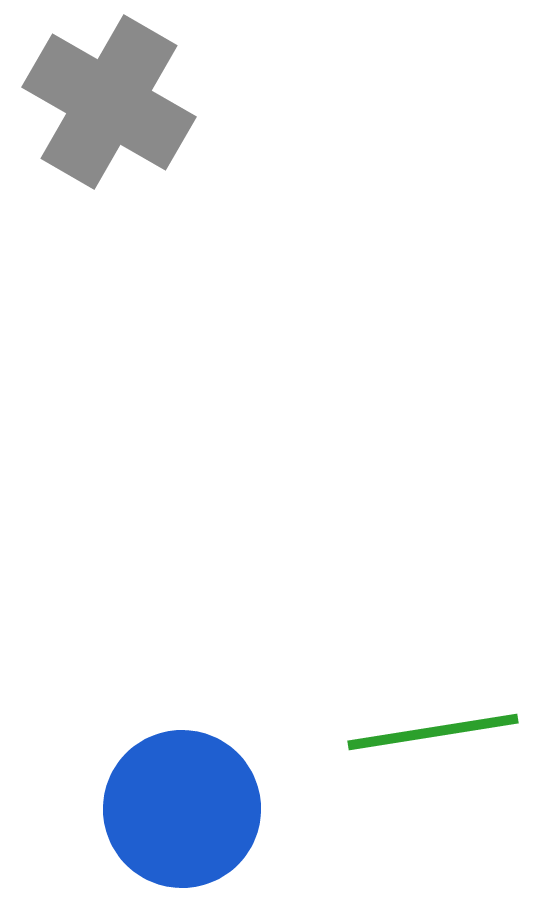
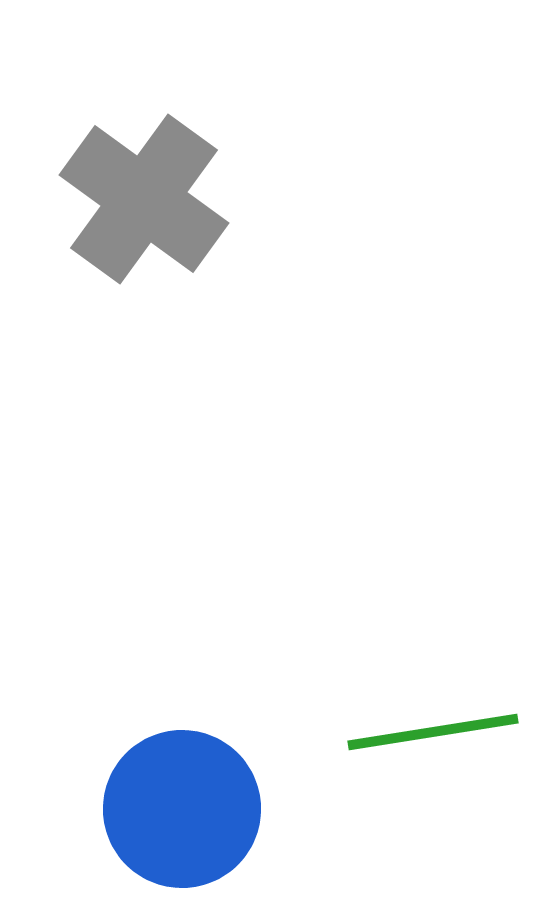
gray cross: moved 35 px right, 97 px down; rotated 6 degrees clockwise
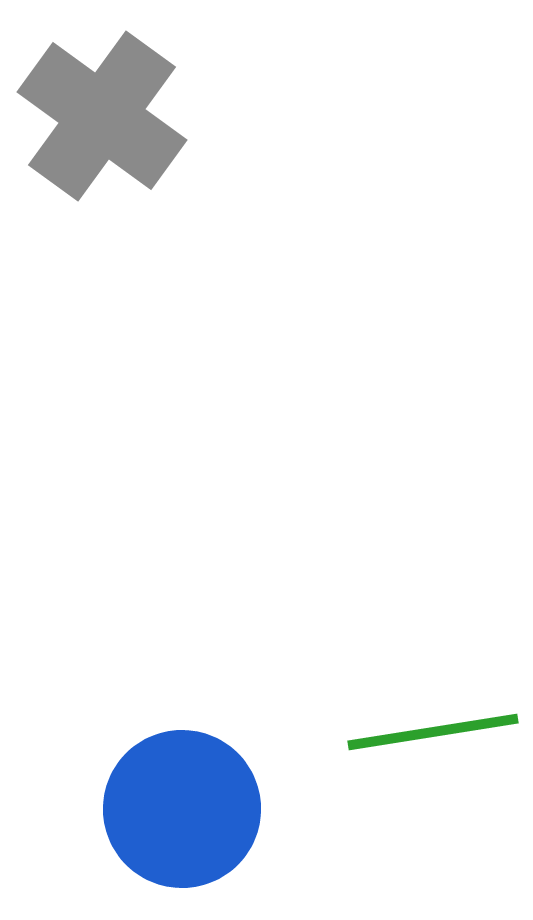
gray cross: moved 42 px left, 83 px up
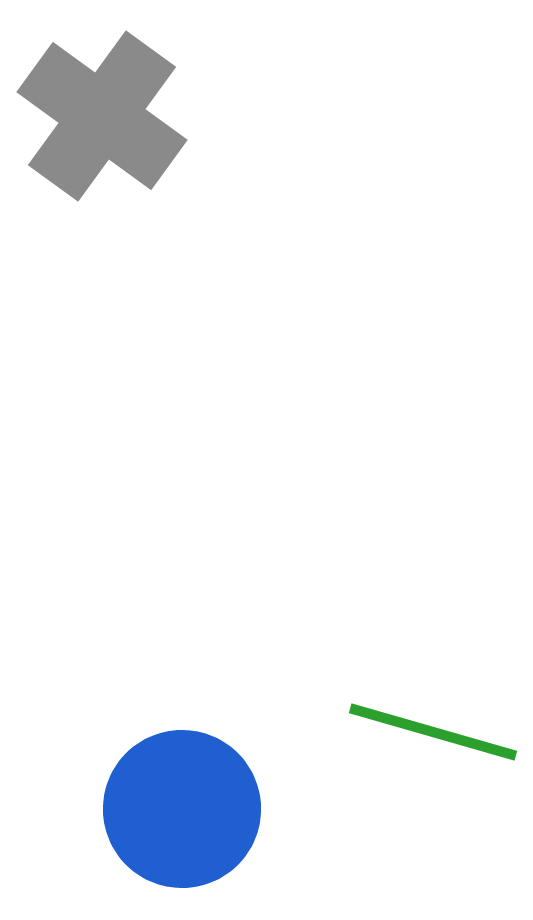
green line: rotated 25 degrees clockwise
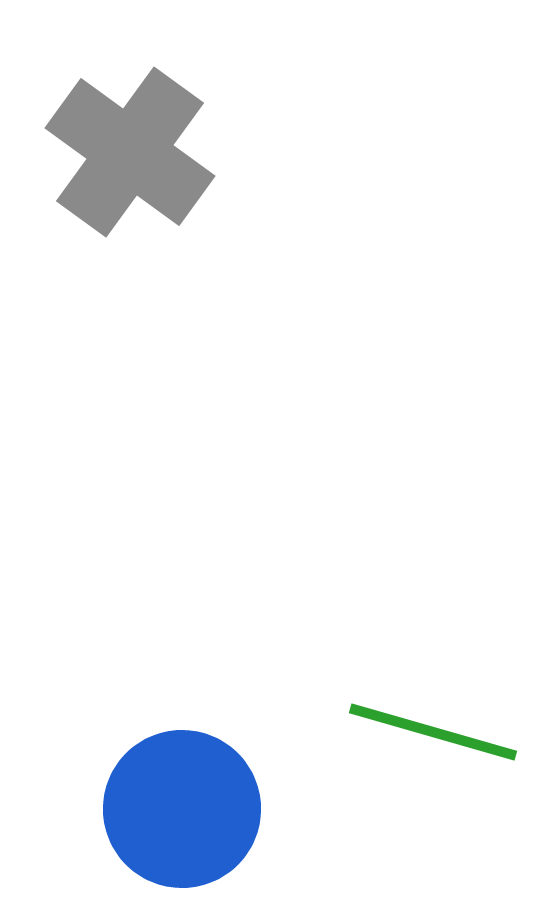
gray cross: moved 28 px right, 36 px down
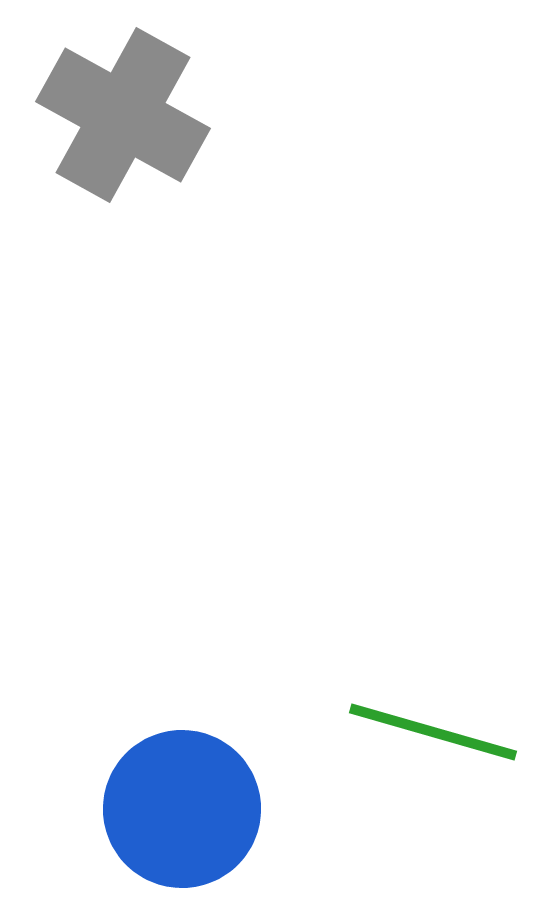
gray cross: moved 7 px left, 37 px up; rotated 7 degrees counterclockwise
